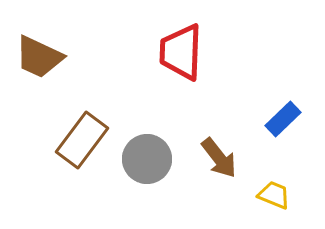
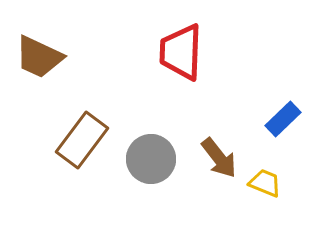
gray circle: moved 4 px right
yellow trapezoid: moved 9 px left, 12 px up
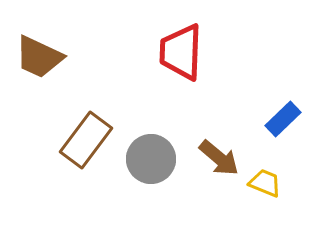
brown rectangle: moved 4 px right
brown arrow: rotated 12 degrees counterclockwise
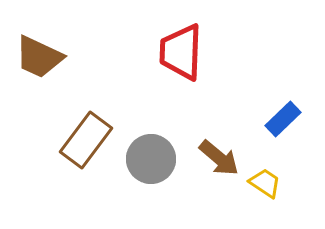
yellow trapezoid: rotated 12 degrees clockwise
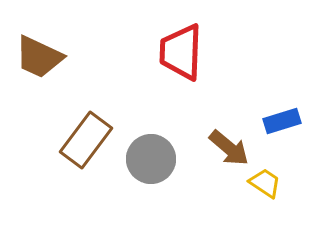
blue rectangle: moved 1 px left, 2 px down; rotated 27 degrees clockwise
brown arrow: moved 10 px right, 10 px up
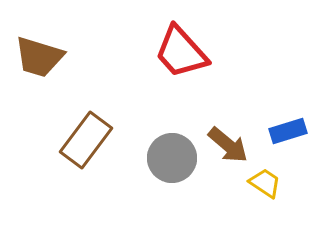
red trapezoid: rotated 44 degrees counterclockwise
brown trapezoid: rotated 8 degrees counterclockwise
blue rectangle: moved 6 px right, 10 px down
brown arrow: moved 1 px left, 3 px up
gray circle: moved 21 px right, 1 px up
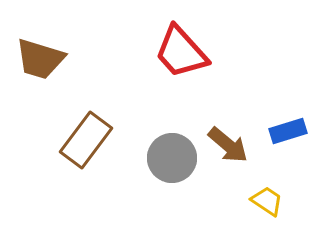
brown trapezoid: moved 1 px right, 2 px down
yellow trapezoid: moved 2 px right, 18 px down
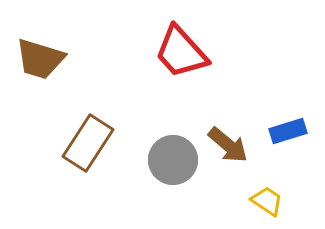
brown rectangle: moved 2 px right, 3 px down; rotated 4 degrees counterclockwise
gray circle: moved 1 px right, 2 px down
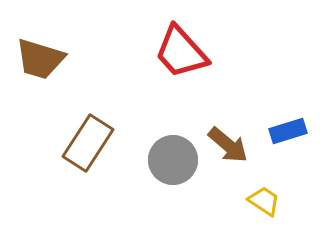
yellow trapezoid: moved 3 px left
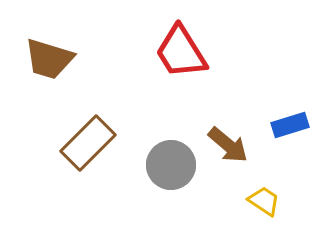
red trapezoid: rotated 10 degrees clockwise
brown trapezoid: moved 9 px right
blue rectangle: moved 2 px right, 6 px up
brown rectangle: rotated 12 degrees clockwise
gray circle: moved 2 px left, 5 px down
